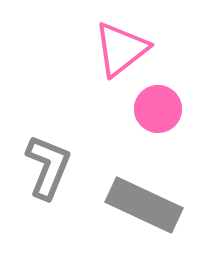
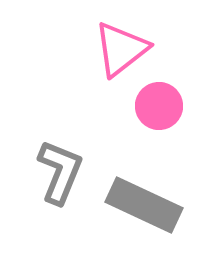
pink circle: moved 1 px right, 3 px up
gray L-shape: moved 12 px right, 5 px down
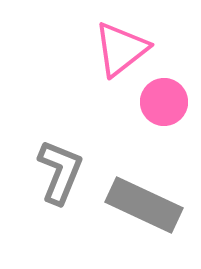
pink circle: moved 5 px right, 4 px up
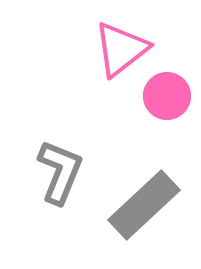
pink circle: moved 3 px right, 6 px up
gray rectangle: rotated 68 degrees counterclockwise
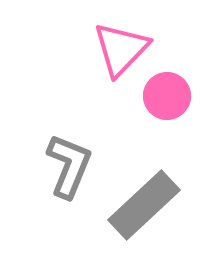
pink triangle: rotated 8 degrees counterclockwise
gray L-shape: moved 9 px right, 6 px up
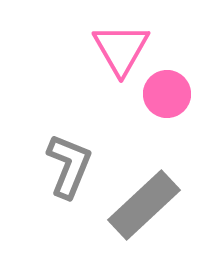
pink triangle: rotated 14 degrees counterclockwise
pink circle: moved 2 px up
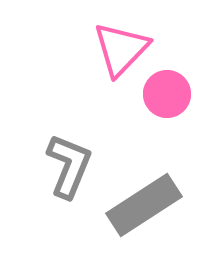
pink triangle: rotated 14 degrees clockwise
gray rectangle: rotated 10 degrees clockwise
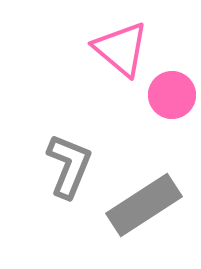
pink triangle: rotated 34 degrees counterclockwise
pink circle: moved 5 px right, 1 px down
